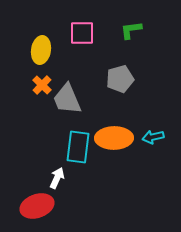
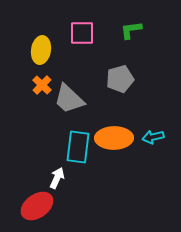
gray trapezoid: moved 2 px right; rotated 24 degrees counterclockwise
red ellipse: rotated 16 degrees counterclockwise
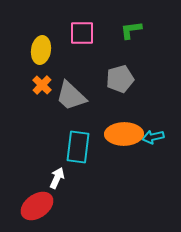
gray trapezoid: moved 2 px right, 3 px up
orange ellipse: moved 10 px right, 4 px up
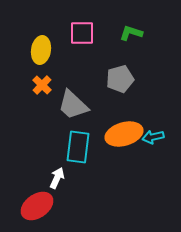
green L-shape: moved 3 px down; rotated 25 degrees clockwise
gray trapezoid: moved 2 px right, 9 px down
orange ellipse: rotated 15 degrees counterclockwise
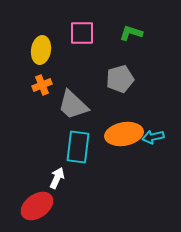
orange cross: rotated 24 degrees clockwise
orange ellipse: rotated 6 degrees clockwise
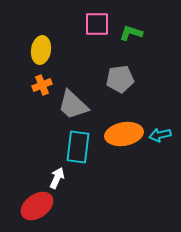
pink square: moved 15 px right, 9 px up
gray pentagon: rotated 8 degrees clockwise
cyan arrow: moved 7 px right, 2 px up
